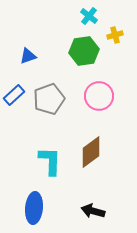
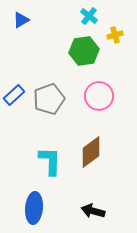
blue triangle: moved 7 px left, 36 px up; rotated 12 degrees counterclockwise
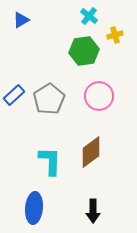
gray pentagon: rotated 12 degrees counterclockwise
black arrow: rotated 105 degrees counterclockwise
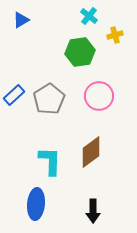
green hexagon: moved 4 px left, 1 px down
blue ellipse: moved 2 px right, 4 px up
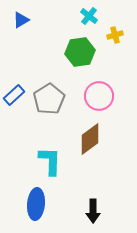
brown diamond: moved 1 px left, 13 px up
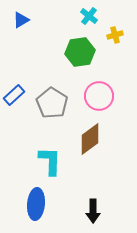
gray pentagon: moved 3 px right, 4 px down; rotated 8 degrees counterclockwise
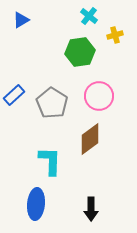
black arrow: moved 2 px left, 2 px up
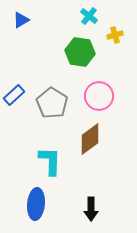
green hexagon: rotated 16 degrees clockwise
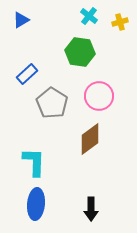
yellow cross: moved 5 px right, 13 px up
blue rectangle: moved 13 px right, 21 px up
cyan L-shape: moved 16 px left, 1 px down
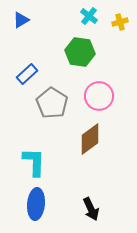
black arrow: rotated 25 degrees counterclockwise
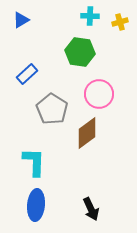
cyan cross: moved 1 px right; rotated 36 degrees counterclockwise
pink circle: moved 2 px up
gray pentagon: moved 6 px down
brown diamond: moved 3 px left, 6 px up
blue ellipse: moved 1 px down
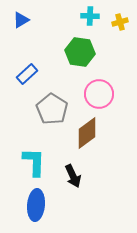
black arrow: moved 18 px left, 33 px up
